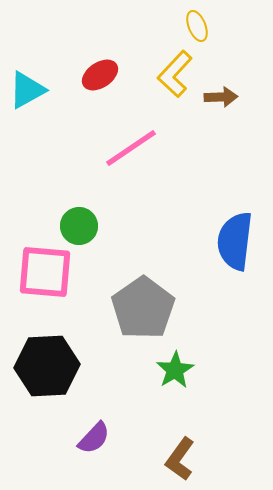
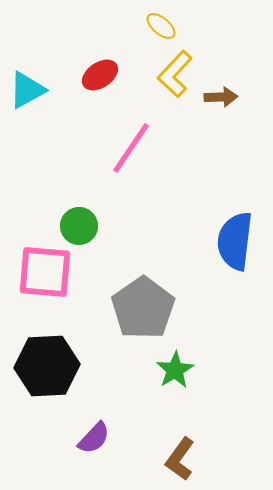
yellow ellipse: moved 36 px left; rotated 28 degrees counterclockwise
pink line: rotated 22 degrees counterclockwise
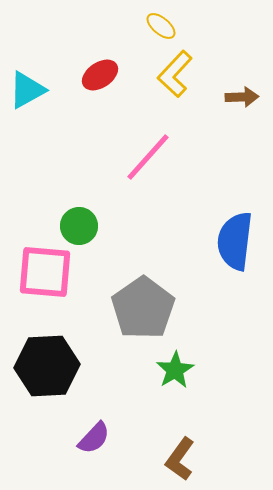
brown arrow: moved 21 px right
pink line: moved 17 px right, 9 px down; rotated 8 degrees clockwise
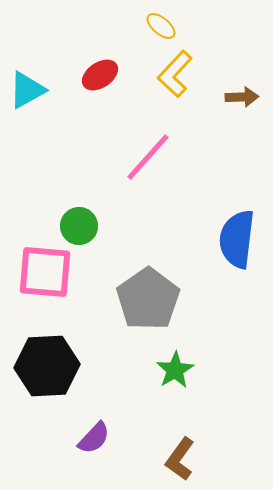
blue semicircle: moved 2 px right, 2 px up
gray pentagon: moved 5 px right, 9 px up
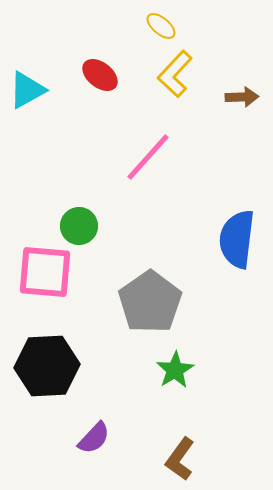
red ellipse: rotated 72 degrees clockwise
gray pentagon: moved 2 px right, 3 px down
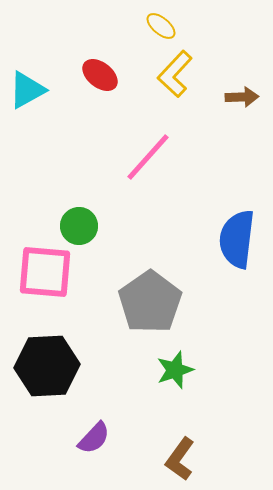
green star: rotated 12 degrees clockwise
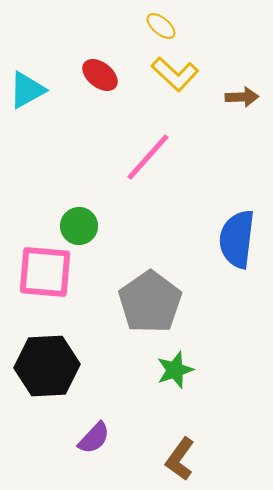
yellow L-shape: rotated 90 degrees counterclockwise
